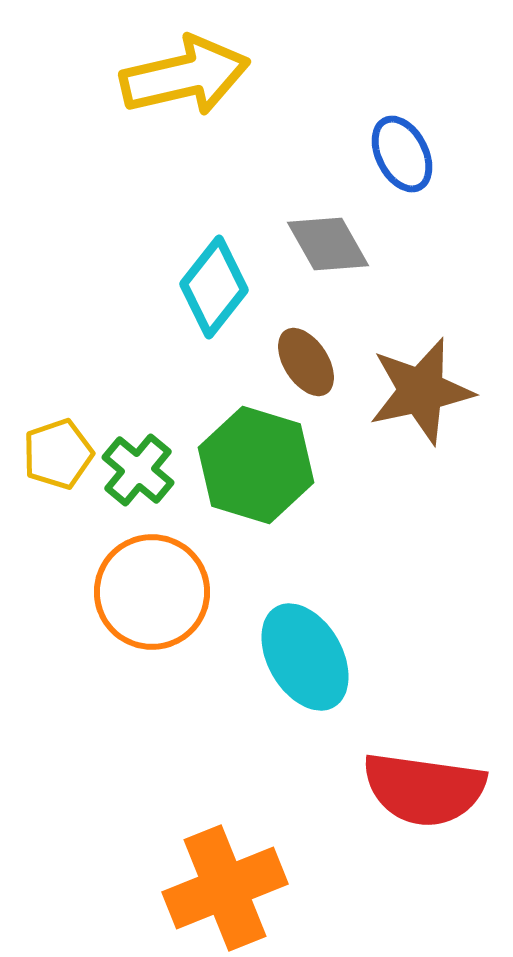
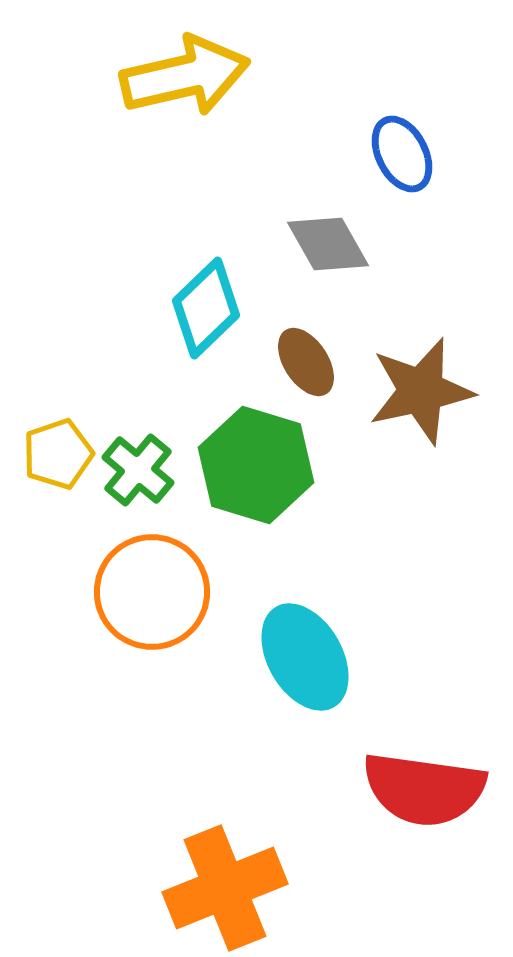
cyan diamond: moved 8 px left, 21 px down; rotated 8 degrees clockwise
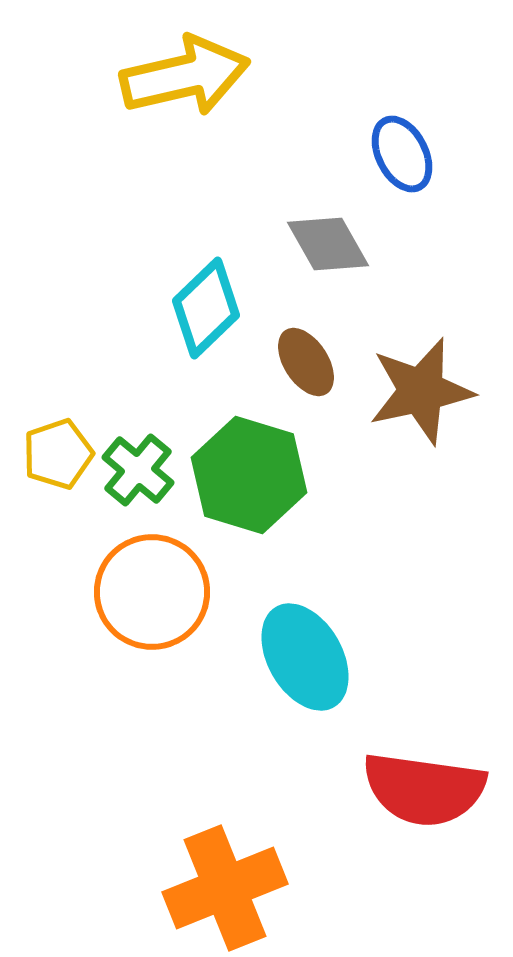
green hexagon: moved 7 px left, 10 px down
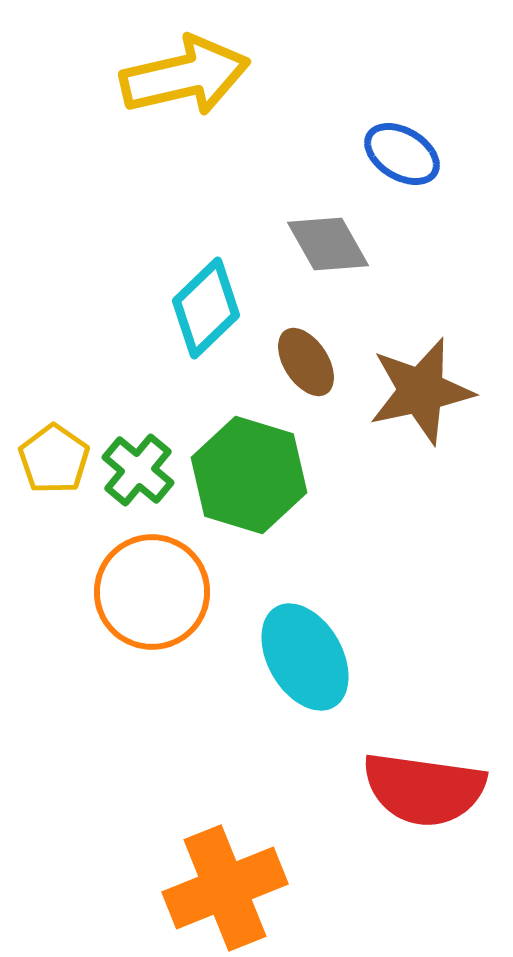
blue ellipse: rotated 32 degrees counterclockwise
yellow pentagon: moved 4 px left, 5 px down; rotated 18 degrees counterclockwise
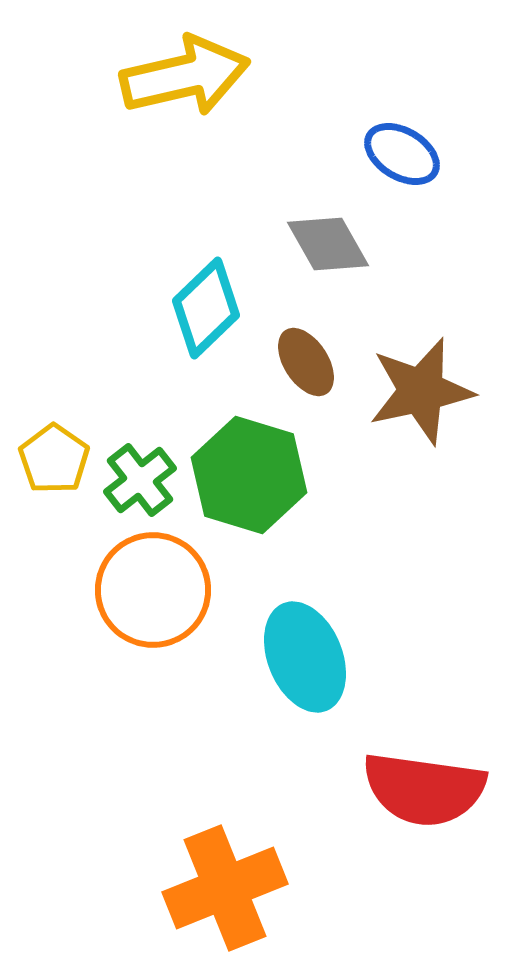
green cross: moved 2 px right, 10 px down; rotated 12 degrees clockwise
orange circle: moved 1 px right, 2 px up
cyan ellipse: rotated 8 degrees clockwise
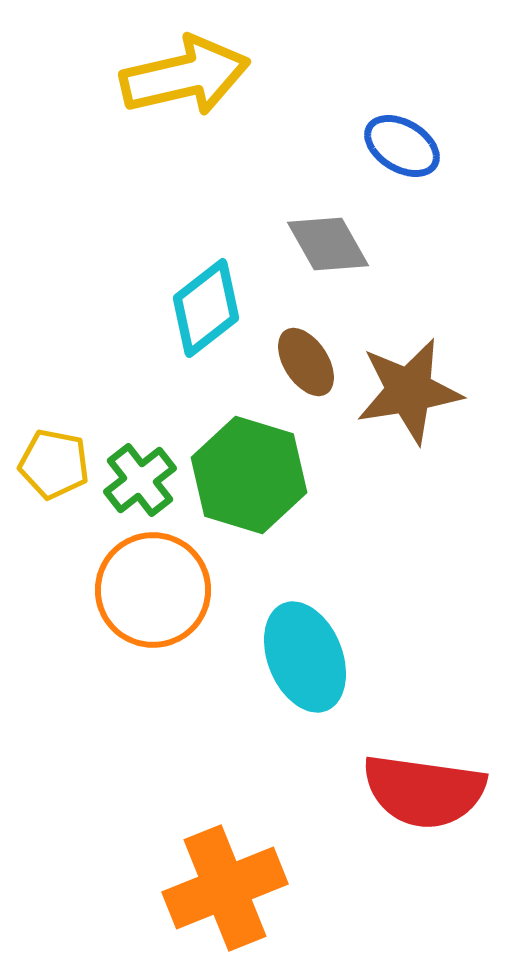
blue ellipse: moved 8 px up
cyan diamond: rotated 6 degrees clockwise
brown star: moved 12 px left; rotated 3 degrees clockwise
yellow pentagon: moved 5 px down; rotated 24 degrees counterclockwise
red semicircle: moved 2 px down
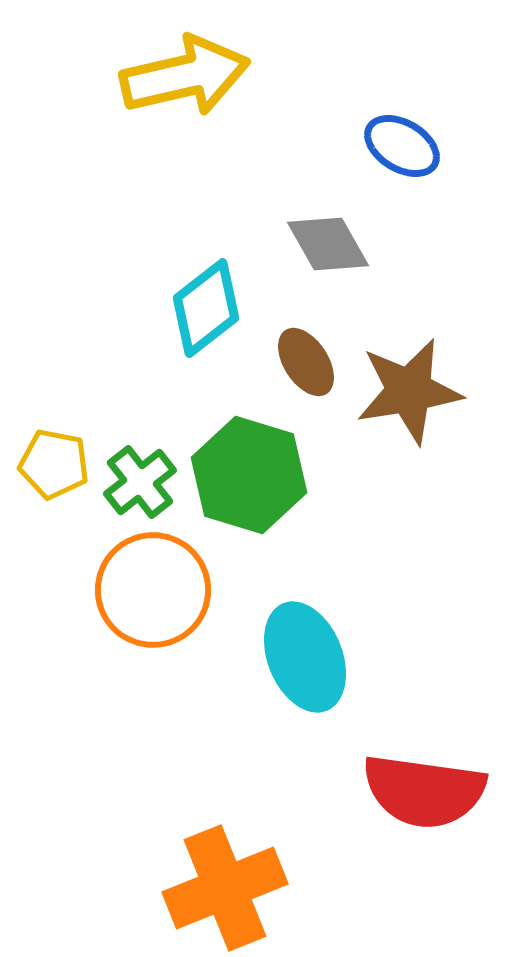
green cross: moved 2 px down
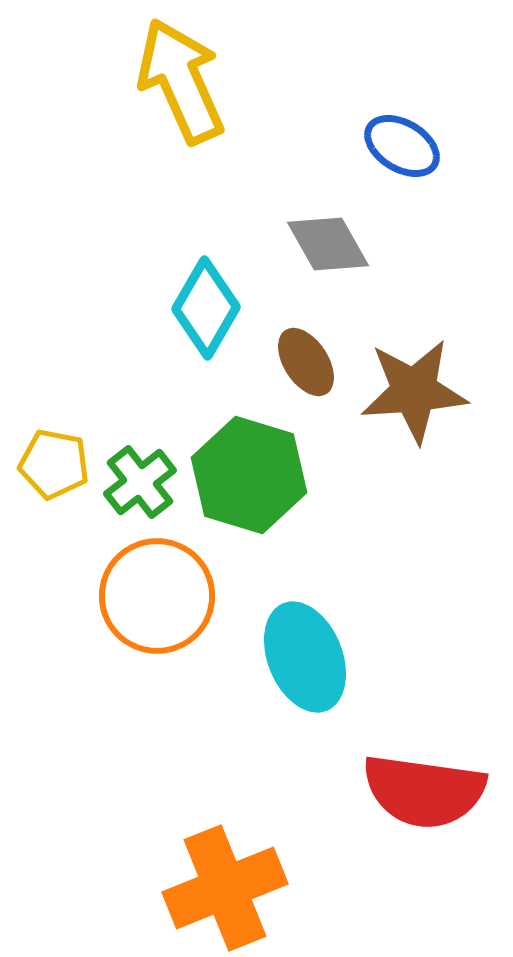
yellow arrow: moved 4 px left, 5 px down; rotated 101 degrees counterclockwise
cyan diamond: rotated 22 degrees counterclockwise
brown star: moved 5 px right; rotated 5 degrees clockwise
orange circle: moved 4 px right, 6 px down
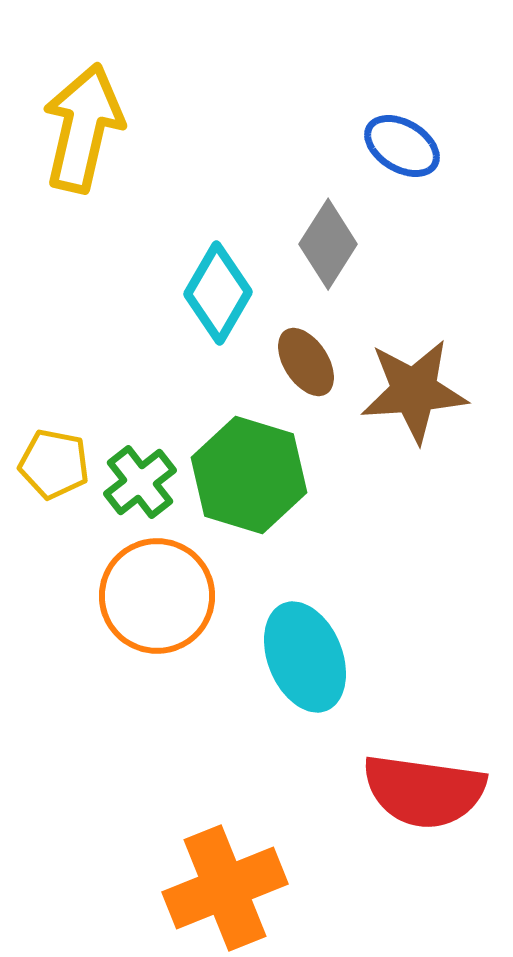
yellow arrow: moved 98 px left, 47 px down; rotated 37 degrees clockwise
gray diamond: rotated 62 degrees clockwise
cyan diamond: moved 12 px right, 15 px up
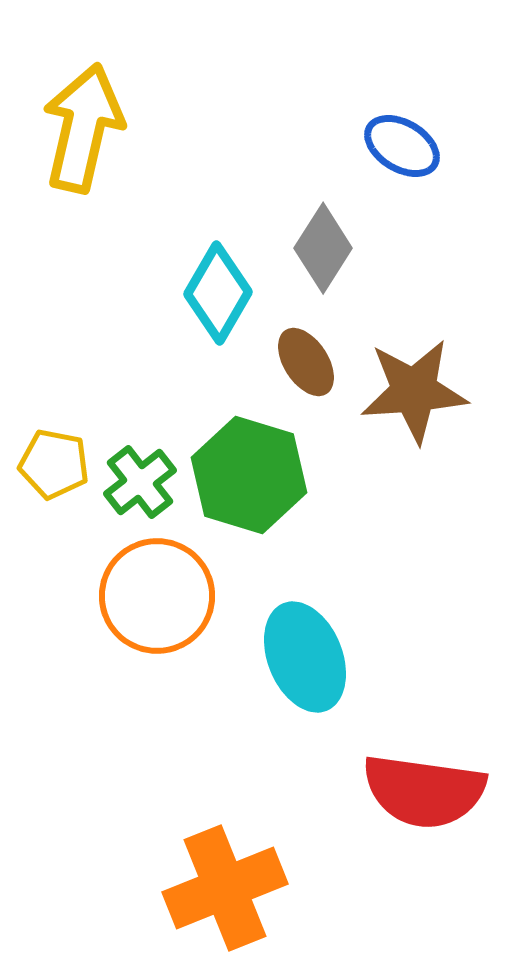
gray diamond: moved 5 px left, 4 px down
